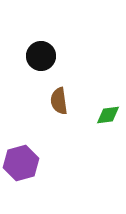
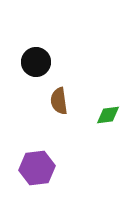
black circle: moved 5 px left, 6 px down
purple hexagon: moved 16 px right, 5 px down; rotated 8 degrees clockwise
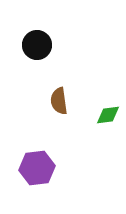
black circle: moved 1 px right, 17 px up
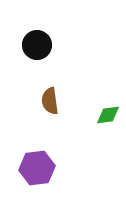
brown semicircle: moved 9 px left
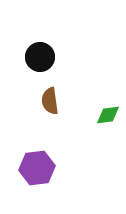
black circle: moved 3 px right, 12 px down
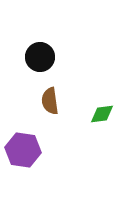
green diamond: moved 6 px left, 1 px up
purple hexagon: moved 14 px left, 18 px up; rotated 16 degrees clockwise
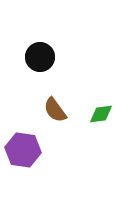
brown semicircle: moved 5 px right, 9 px down; rotated 28 degrees counterclockwise
green diamond: moved 1 px left
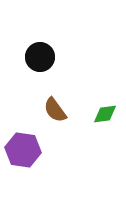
green diamond: moved 4 px right
